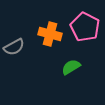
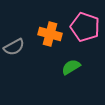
pink pentagon: rotated 8 degrees counterclockwise
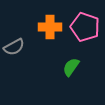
orange cross: moved 7 px up; rotated 15 degrees counterclockwise
green semicircle: rotated 24 degrees counterclockwise
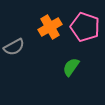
orange cross: rotated 30 degrees counterclockwise
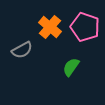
orange cross: rotated 20 degrees counterclockwise
gray semicircle: moved 8 px right, 3 px down
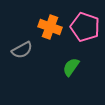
orange cross: rotated 20 degrees counterclockwise
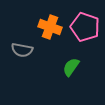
gray semicircle: rotated 40 degrees clockwise
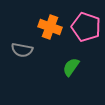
pink pentagon: moved 1 px right
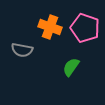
pink pentagon: moved 1 px left, 1 px down
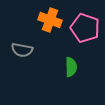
orange cross: moved 7 px up
green semicircle: rotated 144 degrees clockwise
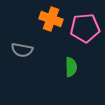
orange cross: moved 1 px right, 1 px up
pink pentagon: rotated 24 degrees counterclockwise
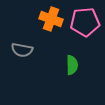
pink pentagon: moved 6 px up
green semicircle: moved 1 px right, 2 px up
